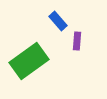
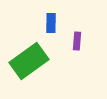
blue rectangle: moved 7 px left, 2 px down; rotated 42 degrees clockwise
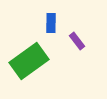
purple rectangle: rotated 42 degrees counterclockwise
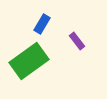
blue rectangle: moved 9 px left, 1 px down; rotated 30 degrees clockwise
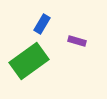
purple rectangle: rotated 36 degrees counterclockwise
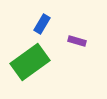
green rectangle: moved 1 px right, 1 px down
